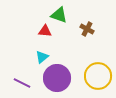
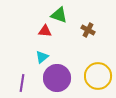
brown cross: moved 1 px right, 1 px down
purple line: rotated 72 degrees clockwise
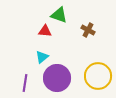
purple line: moved 3 px right
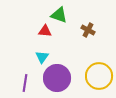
cyan triangle: rotated 16 degrees counterclockwise
yellow circle: moved 1 px right
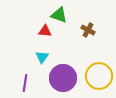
purple circle: moved 6 px right
